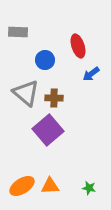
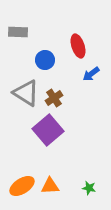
gray triangle: rotated 8 degrees counterclockwise
brown cross: rotated 36 degrees counterclockwise
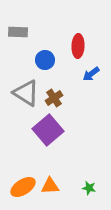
red ellipse: rotated 20 degrees clockwise
orange ellipse: moved 1 px right, 1 px down
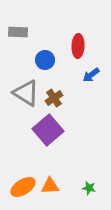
blue arrow: moved 1 px down
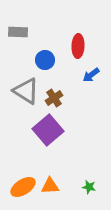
gray triangle: moved 2 px up
green star: moved 1 px up
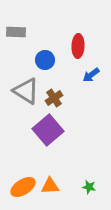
gray rectangle: moved 2 px left
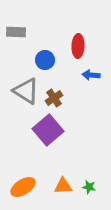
blue arrow: rotated 42 degrees clockwise
orange triangle: moved 13 px right
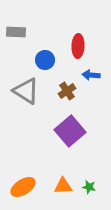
brown cross: moved 13 px right, 7 px up
purple square: moved 22 px right, 1 px down
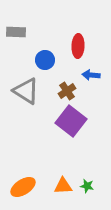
purple square: moved 1 px right, 10 px up; rotated 12 degrees counterclockwise
green star: moved 2 px left, 1 px up
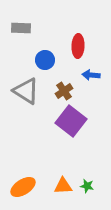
gray rectangle: moved 5 px right, 4 px up
brown cross: moved 3 px left
